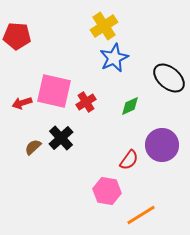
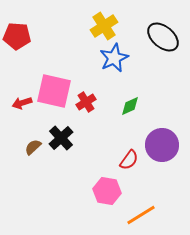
black ellipse: moved 6 px left, 41 px up
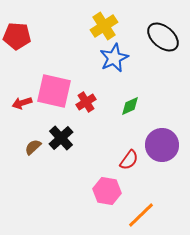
orange line: rotated 12 degrees counterclockwise
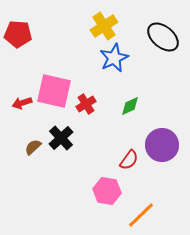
red pentagon: moved 1 px right, 2 px up
red cross: moved 2 px down
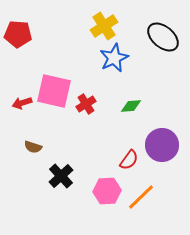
green diamond: moved 1 px right; rotated 20 degrees clockwise
black cross: moved 38 px down
brown semicircle: rotated 120 degrees counterclockwise
pink hexagon: rotated 12 degrees counterclockwise
orange line: moved 18 px up
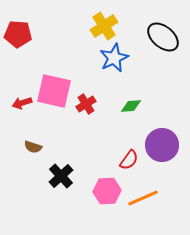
orange line: moved 2 px right, 1 px down; rotated 20 degrees clockwise
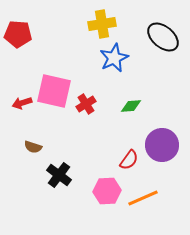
yellow cross: moved 2 px left, 2 px up; rotated 24 degrees clockwise
black cross: moved 2 px left, 1 px up; rotated 10 degrees counterclockwise
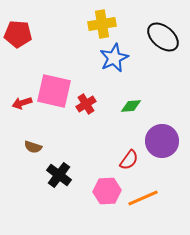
purple circle: moved 4 px up
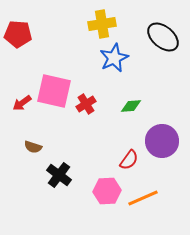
red arrow: rotated 18 degrees counterclockwise
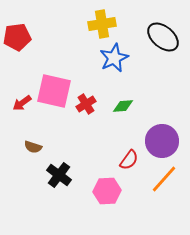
red pentagon: moved 1 px left, 3 px down; rotated 12 degrees counterclockwise
green diamond: moved 8 px left
orange line: moved 21 px right, 19 px up; rotated 24 degrees counterclockwise
